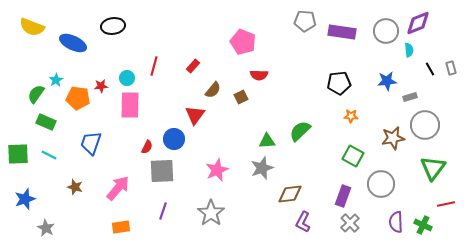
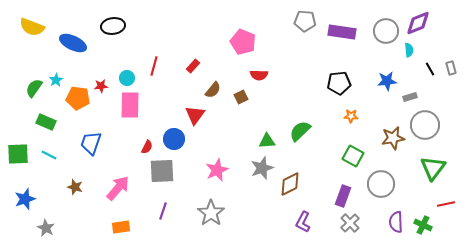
green semicircle at (36, 94): moved 2 px left, 6 px up
brown diamond at (290, 194): moved 10 px up; rotated 20 degrees counterclockwise
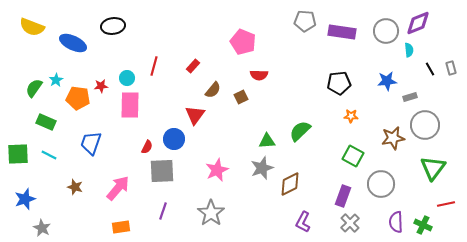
gray star at (46, 228): moved 4 px left
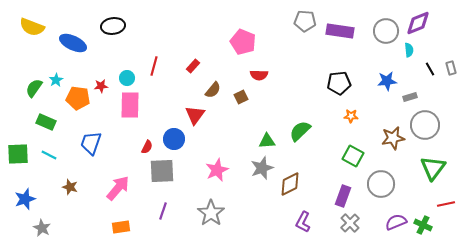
purple rectangle at (342, 32): moved 2 px left, 1 px up
brown star at (75, 187): moved 5 px left
purple semicircle at (396, 222): rotated 70 degrees clockwise
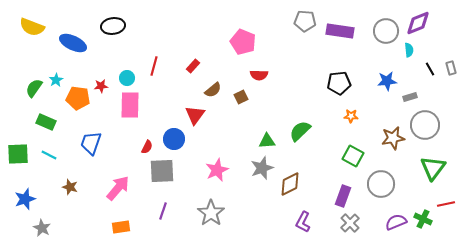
brown semicircle at (213, 90): rotated 12 degrees clockwise
green cross at (423, 225): moved 6 px up
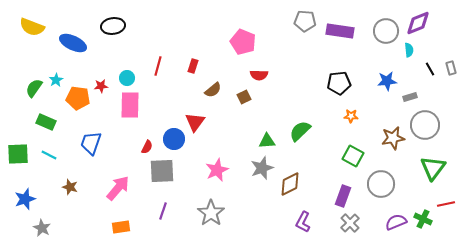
red line at (154, 66): moved 4 px right
red rectangle at (193, 66): rotated 24 degrees counterclockwise
brown square at (241, 97): moved 3 px right
red triangle at (195, 115): moved 7 px down
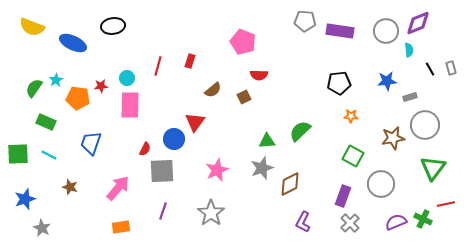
red rectangle at (193, 66): moved 3 px left, 5 px up
red semicircle at (147, 147): moved 2 px left, 2 px down
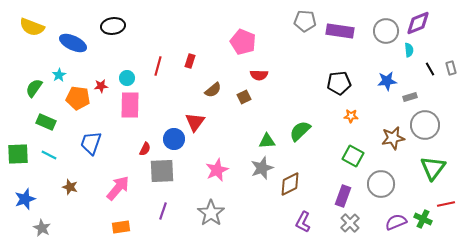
cyan star at (56, 80): moved 3 px right, 5 px up
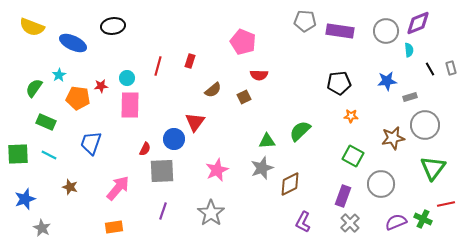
orange rectangle at (121, 227): moved 7 px left
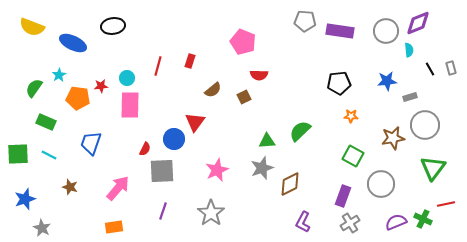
gray cross at (350, 223): rotated 12 degrees clockwise
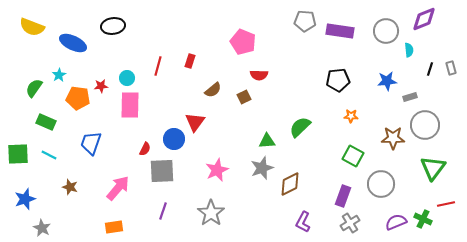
purple diamond at (418, 23): moved 6 px right, 4 px up
black line at (430, 69): rotated 48 degrees clockwise
black pentagon at (339, 83): moved 1 px left, 3 px up
green semicircle at (300, 131): moved 4 px up
brown star at (393, 138): rotated 10 degrees clockwise
